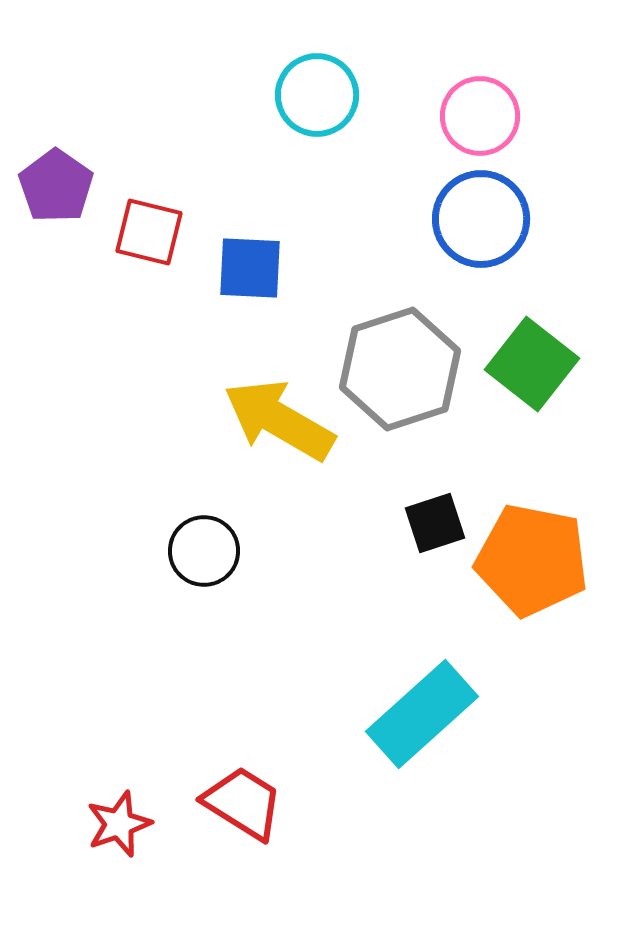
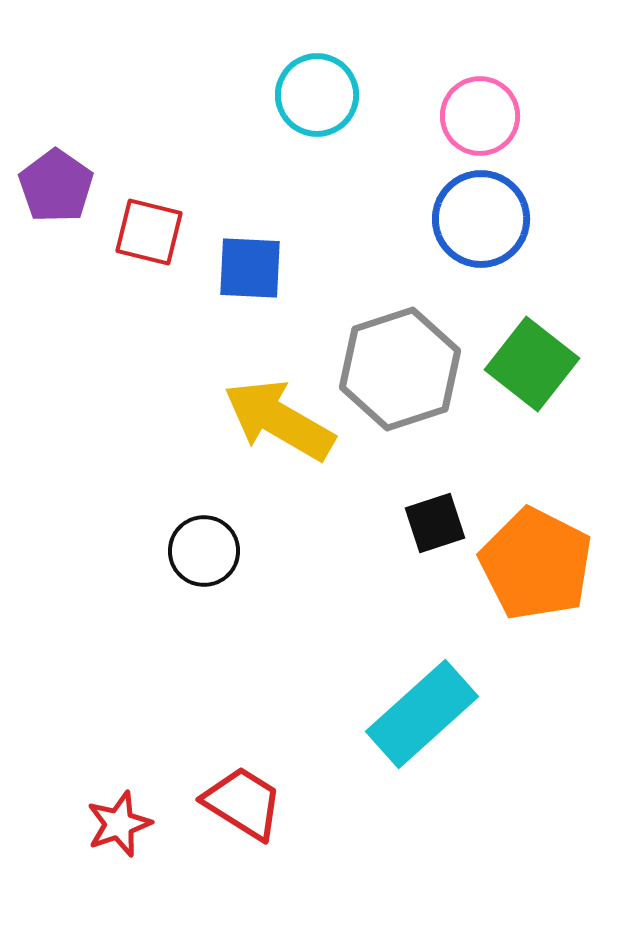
orange pentagon: moved 4 px right, 4 px down; rotated 16 degrees clockwise
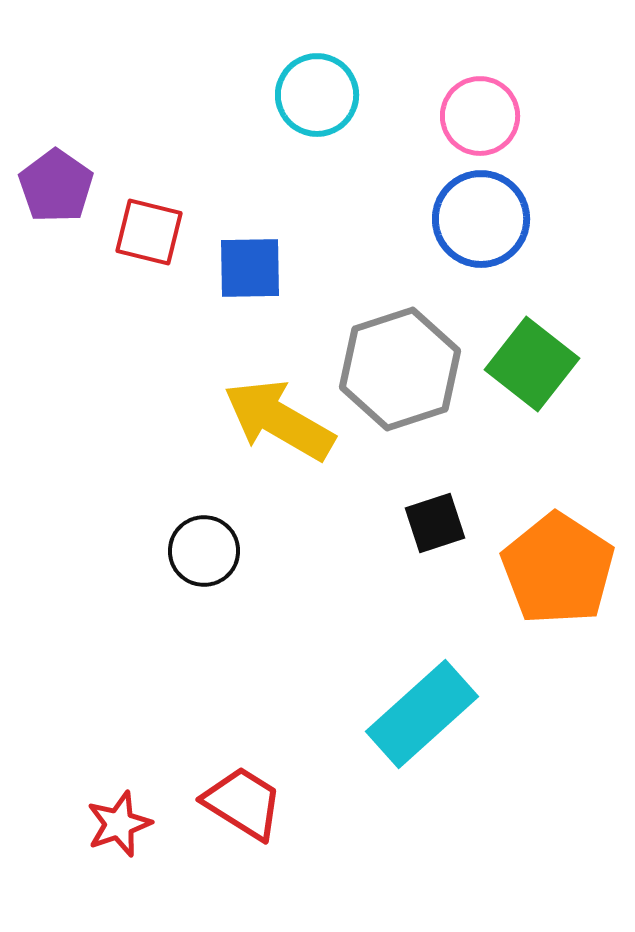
blue square: rotated 4 degrees counterclockwise
orange pentagon: moved 22 px right, 5 px down; rotated 6 degrees clockwise
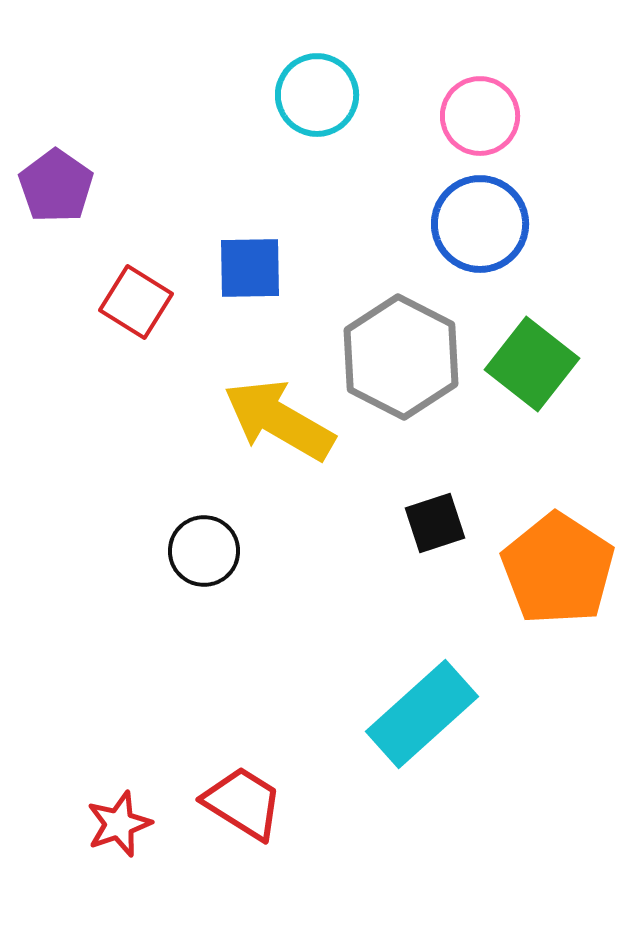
blue circle: moved 1 px left, 5 px down
red square: moved 13 px left, 70 px down; rotated 18 degrees clockwise
gray hexagon: moved 1 px right, 12 px up; rotated 15 degrees counterclockwise
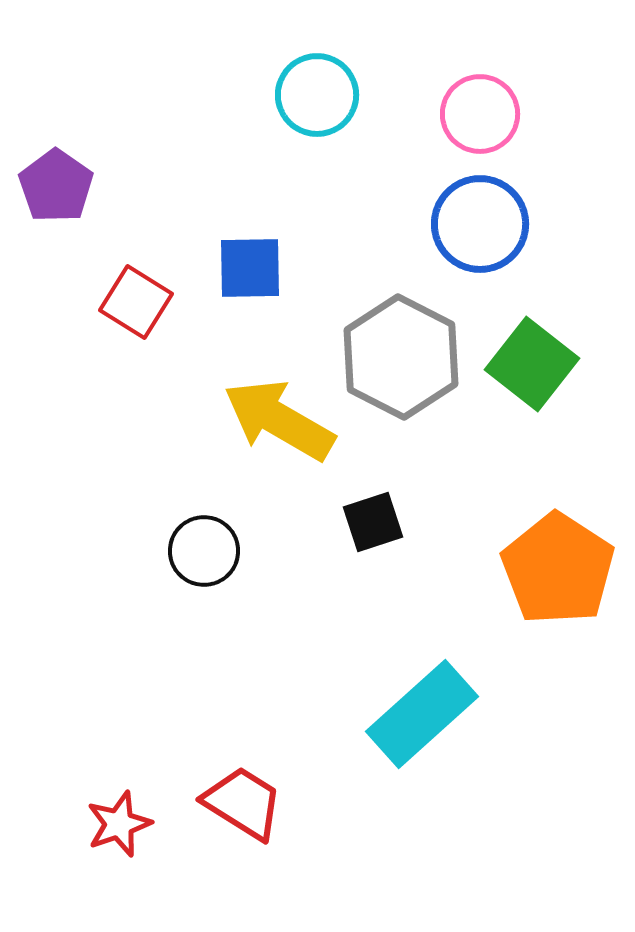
pink circle: moved 2 px up
black square: moved 62 px left, 1 px up
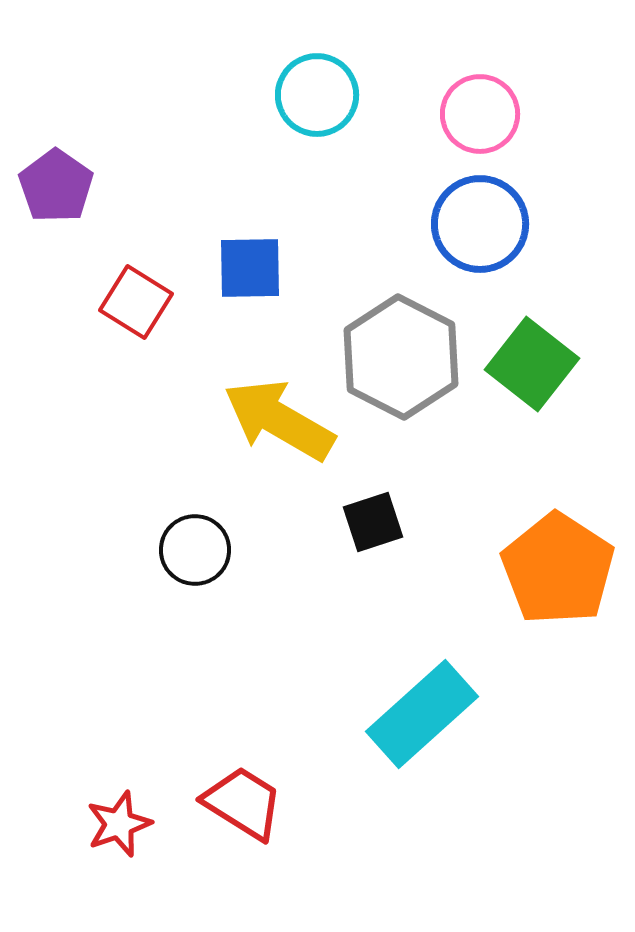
black circle: moved 9 px left, 1 px up
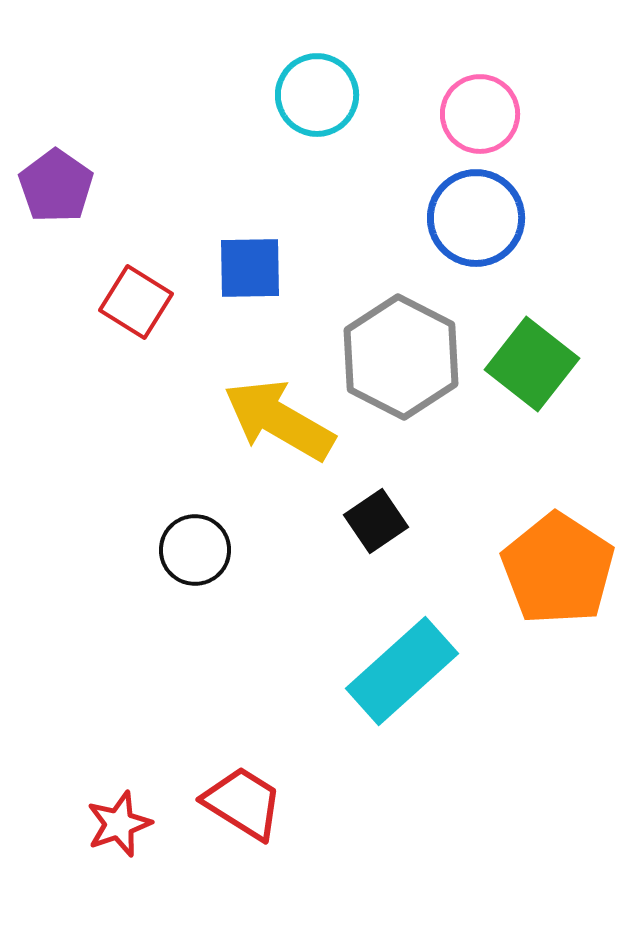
blue circle: moved 4 px left, 6 px up
black square: moved 3 px right, 1 px up; rotated 16 degrees counterclockwise
cyan rectangle: moved 20 px left, 43 px up
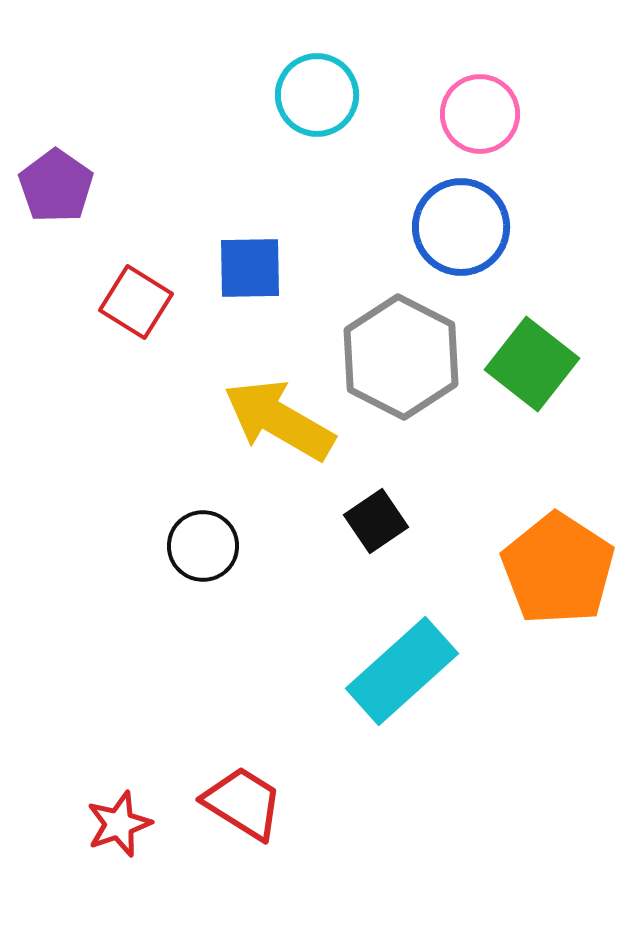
blue circle: moved 15 px left, 9 px down
black circle: moved 8 px right, 4 px up
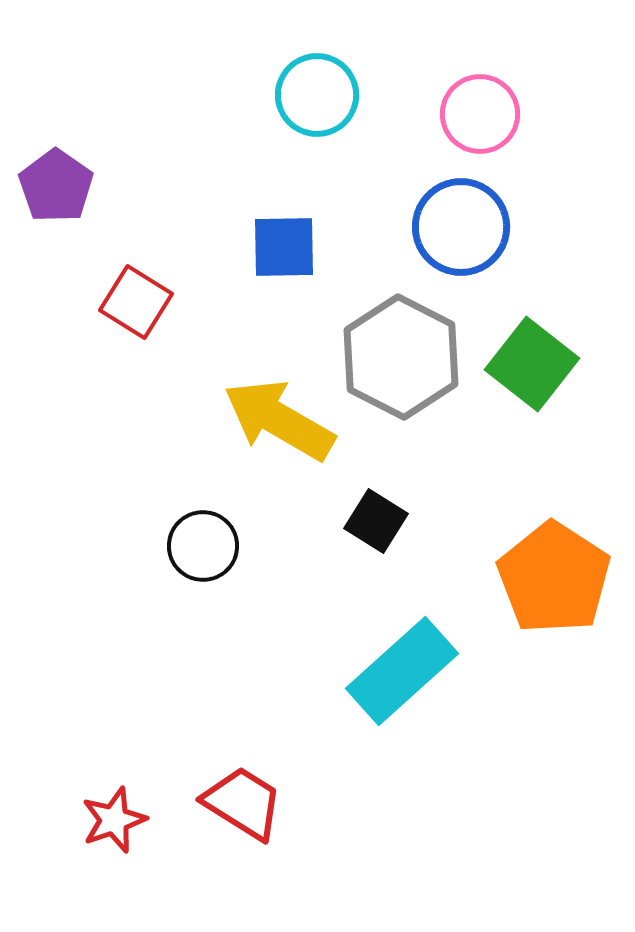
blue square: moved 34 px right, 21 px up
black square: rotated 24 degrees counterclockwise
orange pentagon: moved 4 px left, 9 px down
red star: moved 5 px left, 4 px up
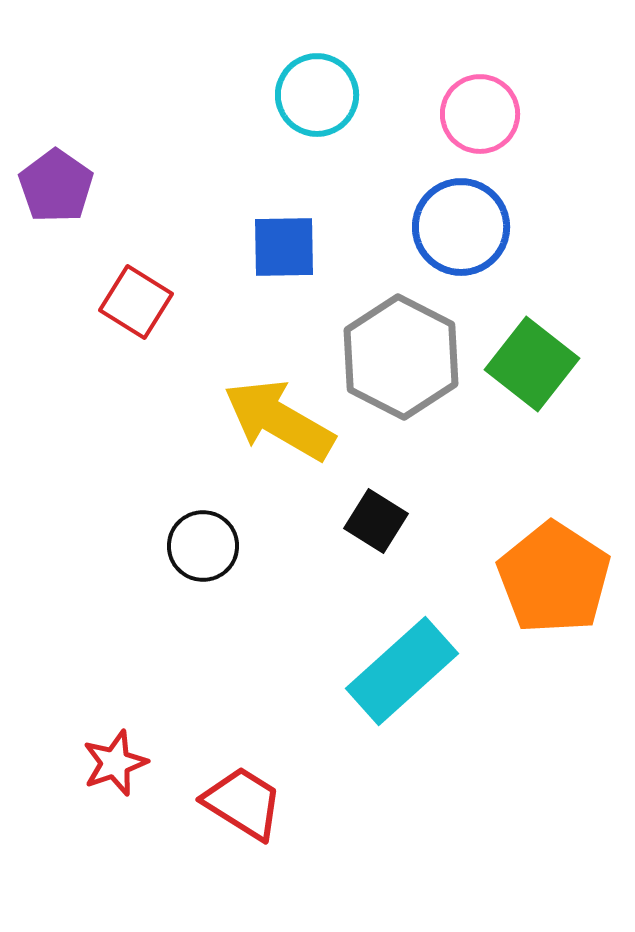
red star: moved 1 px right, 57 px up
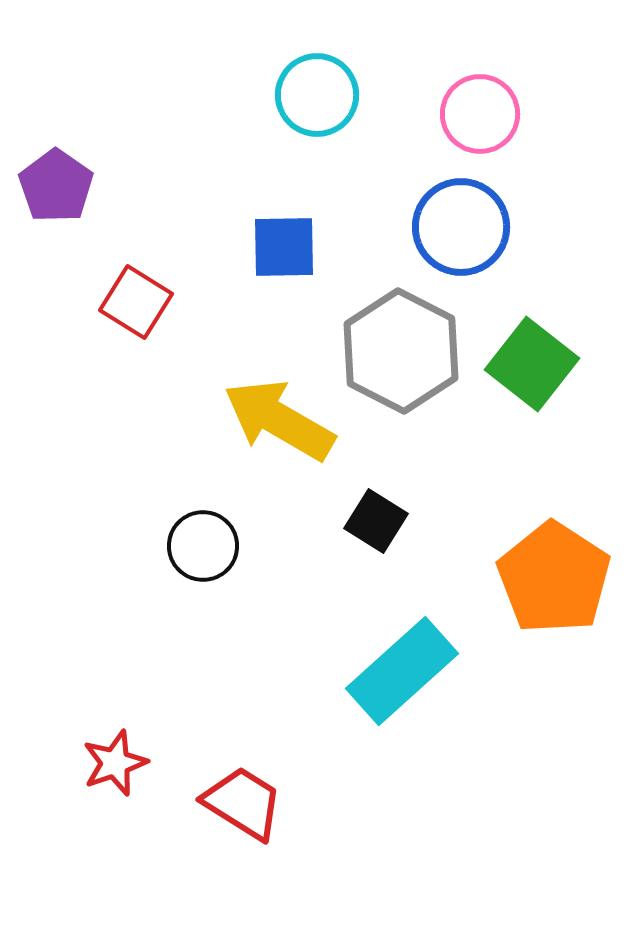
gray hexagon: moved 6 px up
